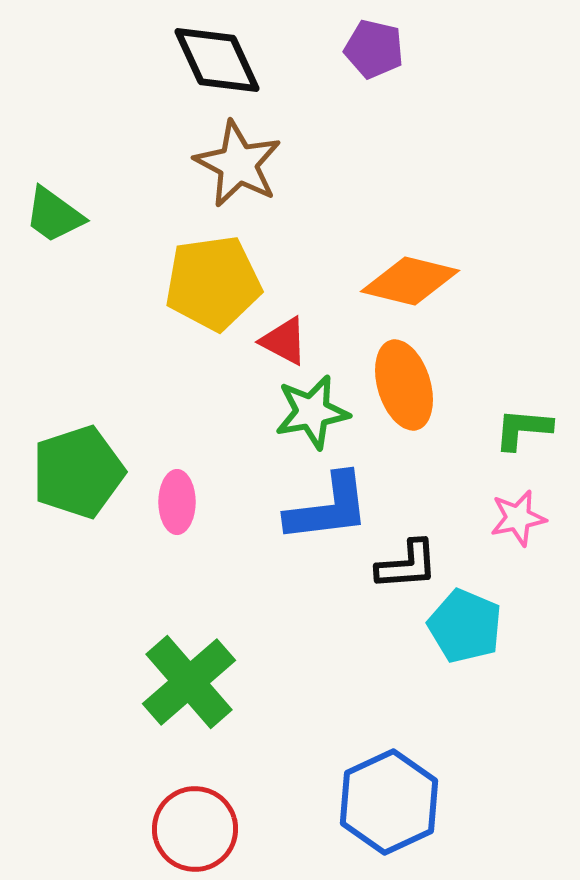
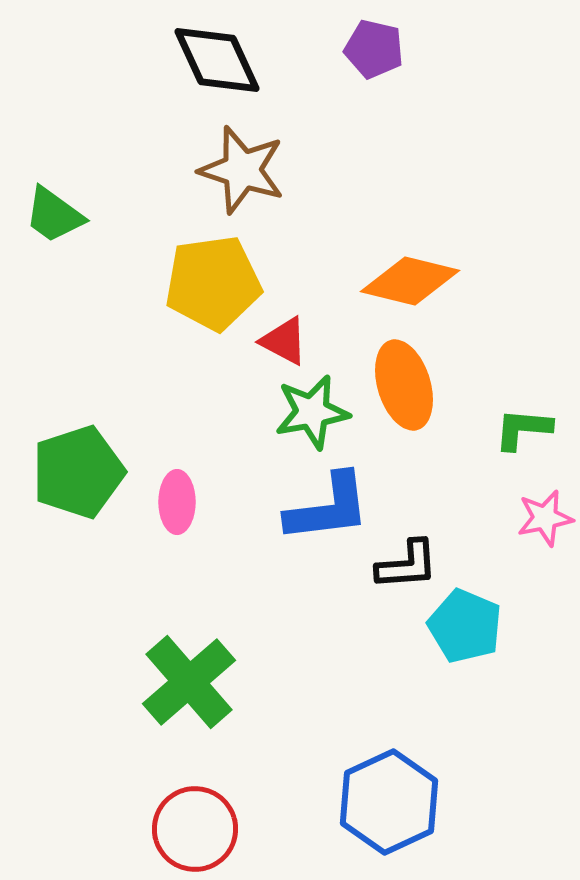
brown star: moved 4 px right, 6 px down; rotated 10 degrees counterclockwise
pink star: moved 27 px right
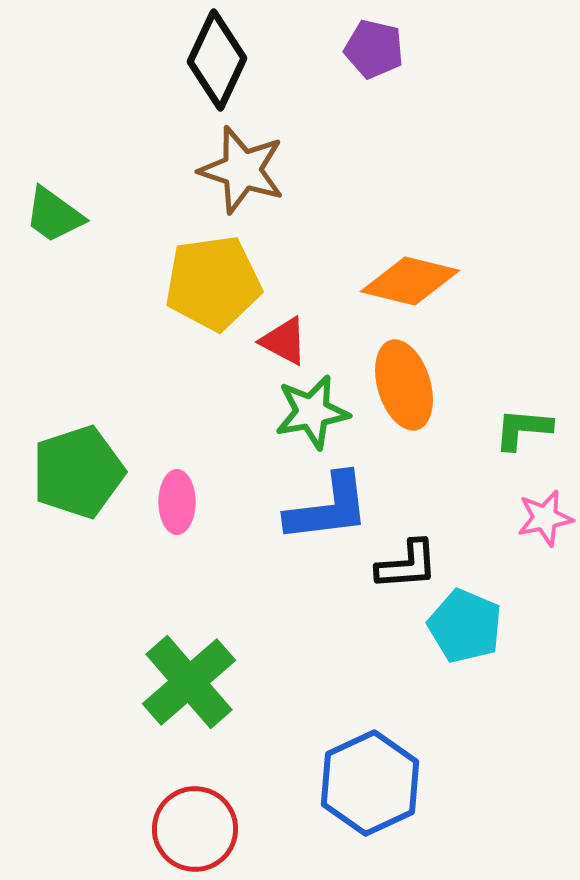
black diamond: rotated 50 degrees clockwise
blue hexagon: moved 19 px left, 19 px up
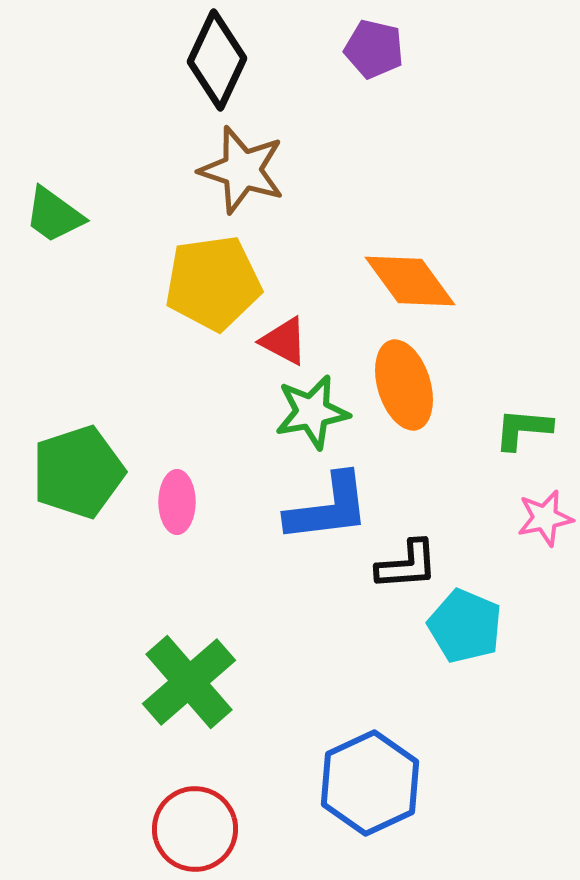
orange diamond: rotated 40 degrees clockwise
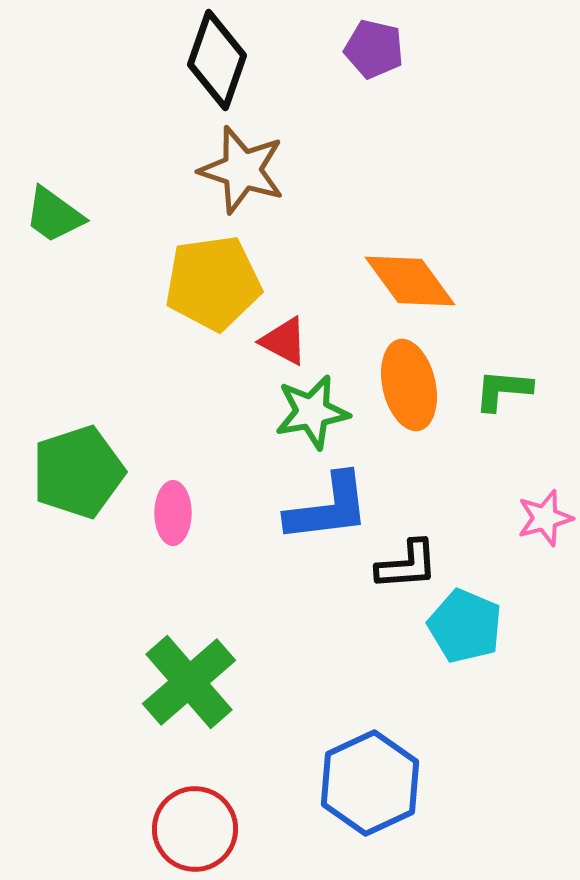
black diamond: rotated 6 degrees counterclockwise
orange ellipse: moved 5 px right; rotated 4 degrees clockwise
green L-shape: moved 20 px left, 39 px up
pink ellipse: moved 4 px left, 11 px down
pink star: rotated 4 degrees counterclockwise
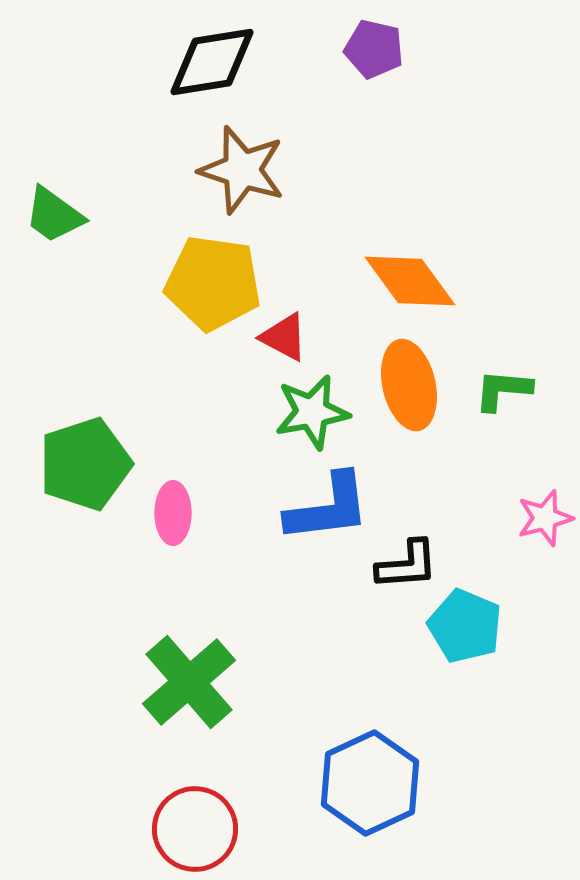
black diamond: moved 5 px left, 2 px down; rotated 62 degrees clockwise
yellow pentagon: rotated 16 degrees clockwise
red triangle: moved 4 px up
green pentagon: moved 7 px right, 8 px up
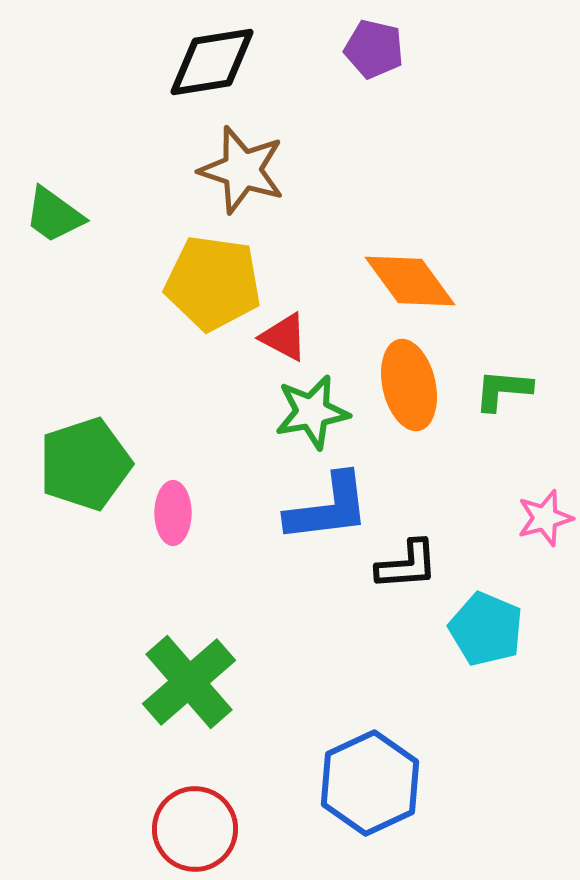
cyan pentagon: moved 21 px right, 3 px down
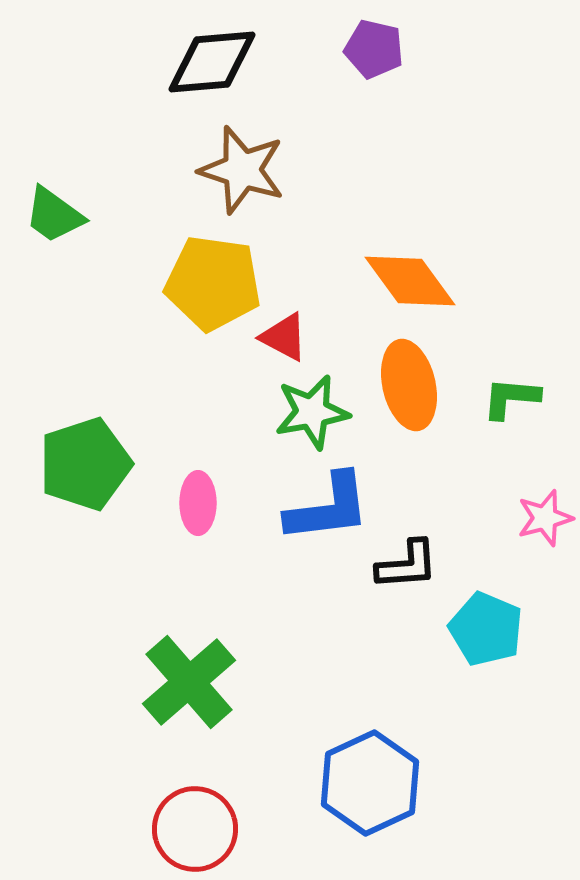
black diamond: rotated 4 degrees clockwise
green L-shape: moved 8 px right, 8 px down
pink ellipse: moved 25 px right, 10 px up
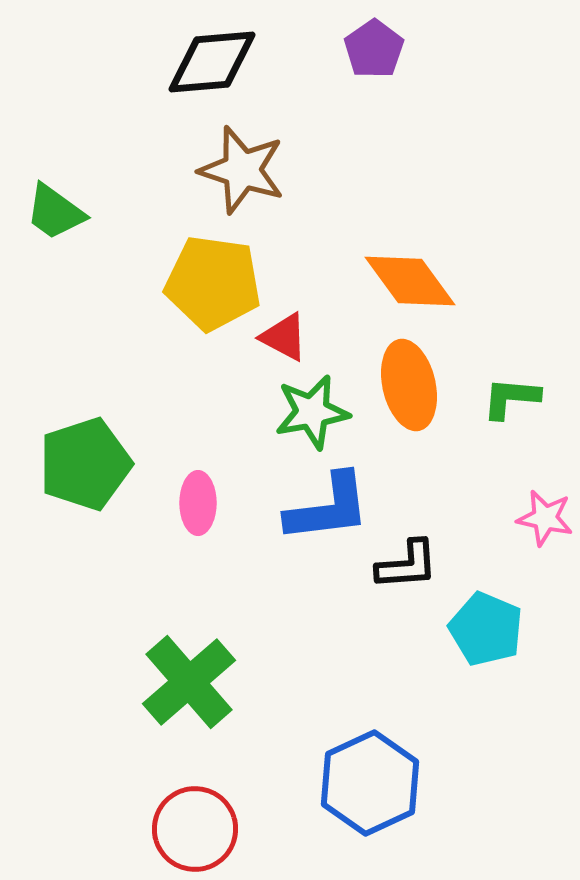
purple pentagon: rotated 24 degrees clockwise
green trapezoid: moved 1 px right, 3 px up
pink star: rotated 28 degrees clockwise
